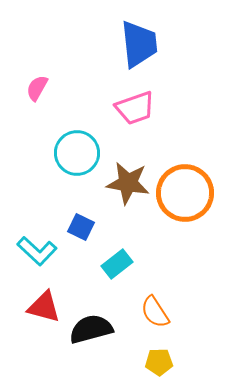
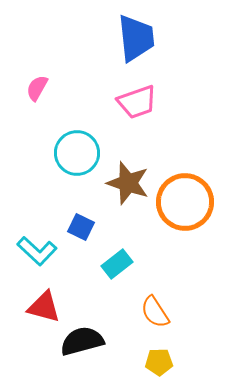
blue trapezoid: moved 3 px left, 6 px up
pink trapezoid: moved 2 px right, 6 px up
brown star: rotated 9 degrees clockwise
orange circle: moved 9 px down
black semicircle: moved 9 px left, 12 px down
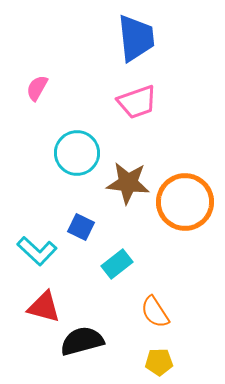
brown star: rotated 12 degrees counterclockwise
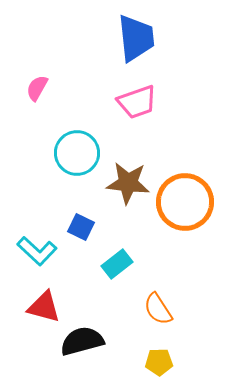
orange semicircle: moved 3 px right, 3 px up
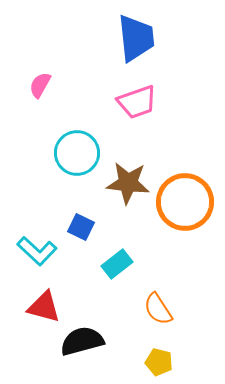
pink semicircle: moved 3 px right, 3 px up
yellow pentagon: rotated 16 degrees clockwise
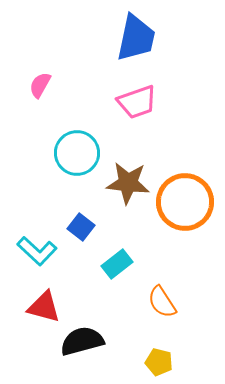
blue trapezoid: rotated 18 degrees clockwise
blue square: rotated 12 degrees clockwise
orange semicircle: moved 4 px right, 7 px up
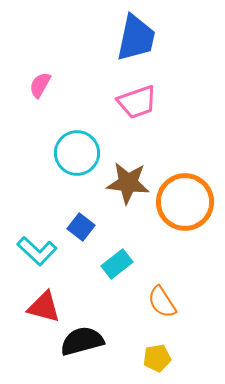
yellow pentagon: moved 2 px left, 4 px up; rotated 24 degrees counterclockwise
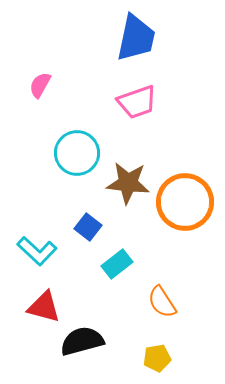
blue square: moved 7 px right
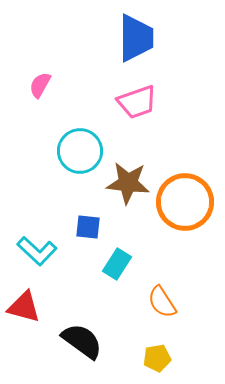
blue trapezoid: rotated 12 degrees counterclockwise
cyan circle: moved 3 px right, 2 px up
blue square: rotated 32 degrees counterclockwise
cyan rectangle: rotated 20 degrees counterclockwise
red triangle: moved 20 px left
black semicircle: rotated 51 degrees clockwise
